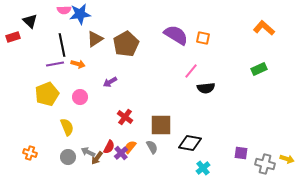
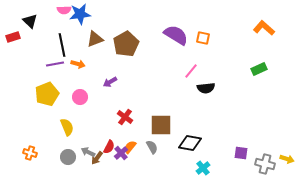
brown triangle: rotated 12 degrees clockwise
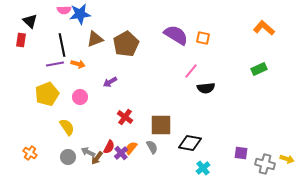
red rectangle: moved 8 px right, 3 px down; rotated 64 degrees counterclockwise
yellow semicircle: rotated 12 degrees counterclockwise
orange semicircle: moved 1 px right, 1 px down
orange cross: rotated 16 degrees clockwise
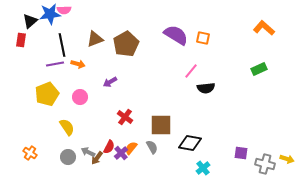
blue star: moved 30 px left
black triangle: rotated 35 degrees clockwise
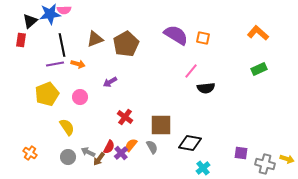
orange L-shape: moved 6 px left, 5 px down
orange semicircle: moved 3 px up
brown arrow: moved 2 px right, 1 px down
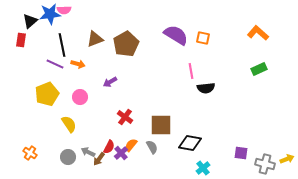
purple line: rotated 36 degrees clockwise
pink line: rotated 49 degrees counterclockwise
yellow semicircle: moved 2 px right, 3 px up
yellow arrow: rotated 40 degrees counterclockwise
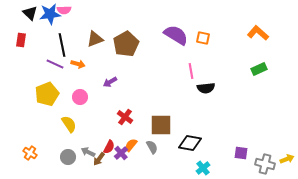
black triangle: moved 8 px up; rotated 35 degrees counterclockwise
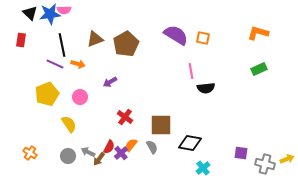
orange L-shape: rotated 25 degrees counterclockwise
gray circle: moved 1 px up
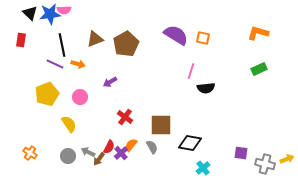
pink line: rotated 28 degrees clockwise
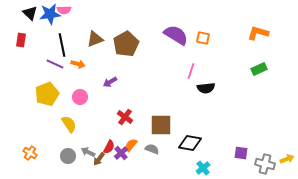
gray semicircle: moved 2 px down; rotated 40 degrees counterclockwise
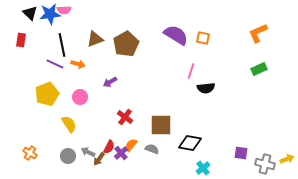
orange L-shape: rotated 40 degrees counterclockwise
